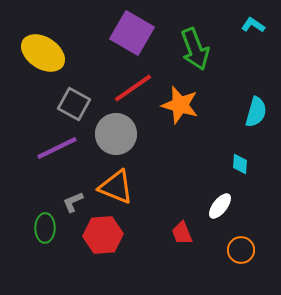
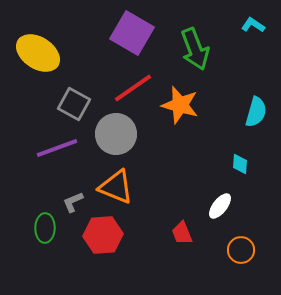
yellow ellipse: moved 5 px left
purple line: rotated 6 degrees clockwise
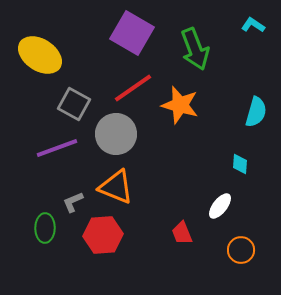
yellow ellipse: moved 2 px right, 2 px down
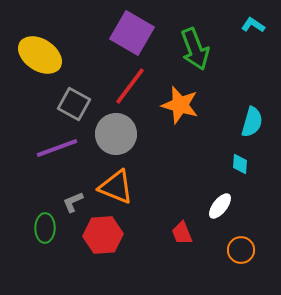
red line: moved 3 px left, 2 px up; rotated 18 degrees counterclockwise
cyan semicircle: moved 4 px left, 10 px down
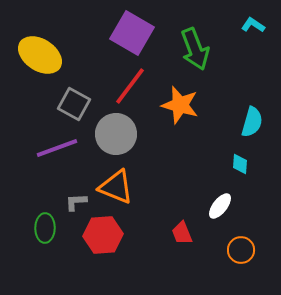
gray L-shape: moved 3 px right; rotated 20 degrees clockwise
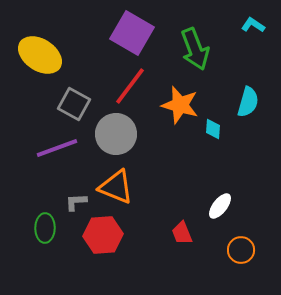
cyan semicircle: moved 4 px left, 20 px up
cyan diamond: moved 27 px left, 35 px up
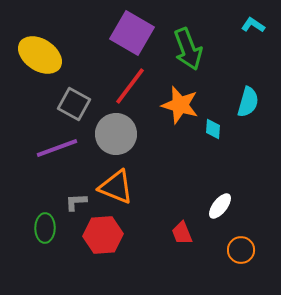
green arrow: moved 7 px left
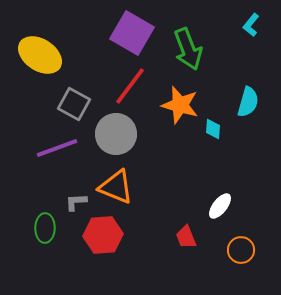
cyan L-shape: moved 2 px left; rotated 85 degrees counterclockwise
red trapezoid: moved 4 px right, 4 px down
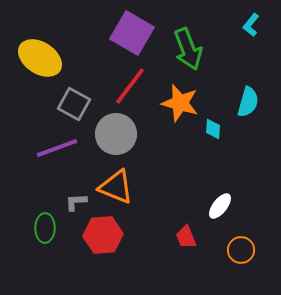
yellow ellipse: moved 3 px down
orange star: moved 2 px up
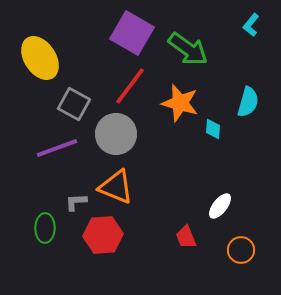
green arrow: rotated 33 degrees counterclockwise
yellow ellipse: rotated 24 degrees clockwise
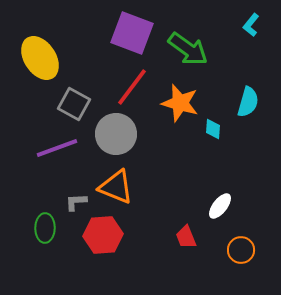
purple square: rotated 9 degrees counterclockwise
red line: moved 2 px right, 1 px down
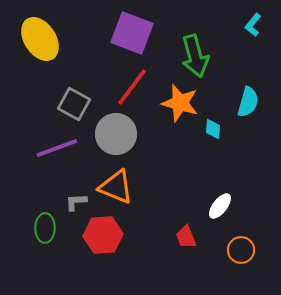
cyan L-shape: moved 2 px right
green arrow: moved 7 px right, 7 px down; rotated 39 degrees clockwise
yellow ellipse: moved 19 px up
